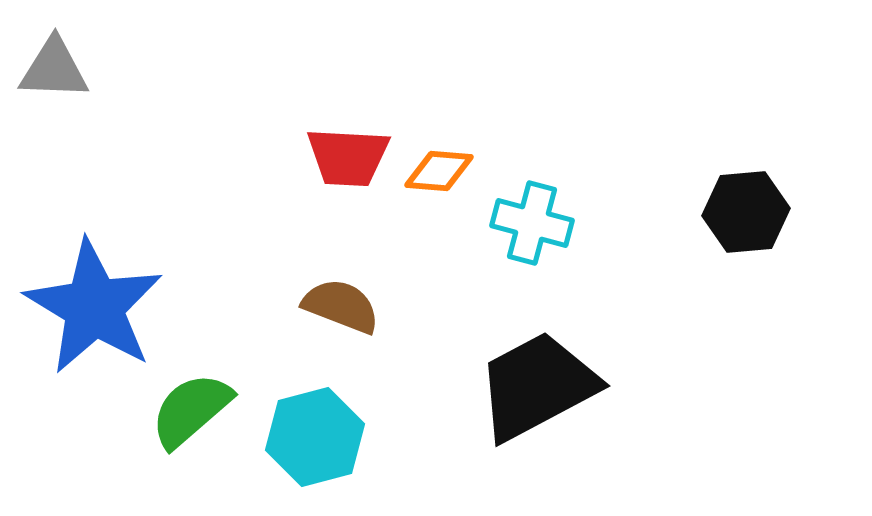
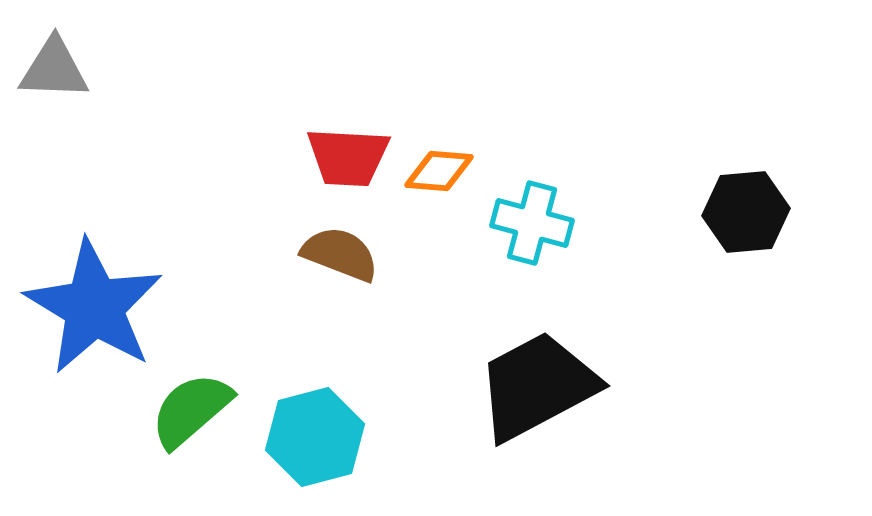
brown semicircle: moved 1 px left, 52 px up
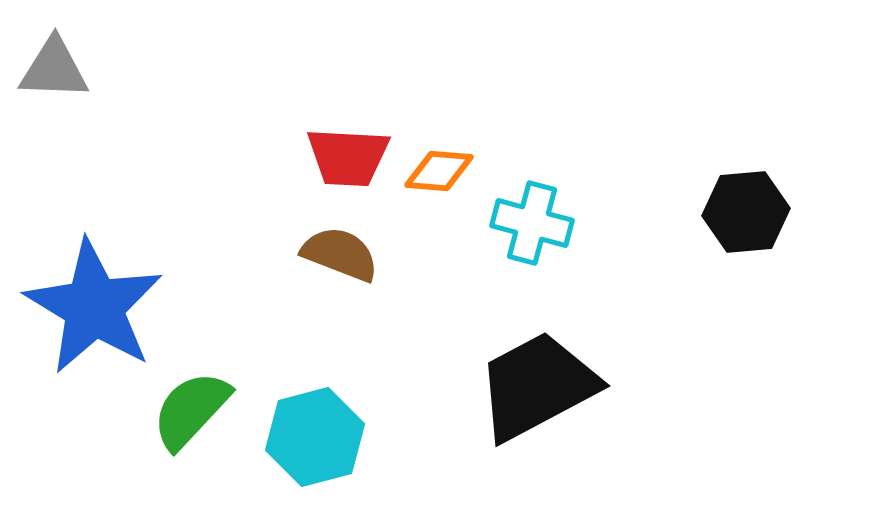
green semicircle: rotated 6 degrees counterclockwise
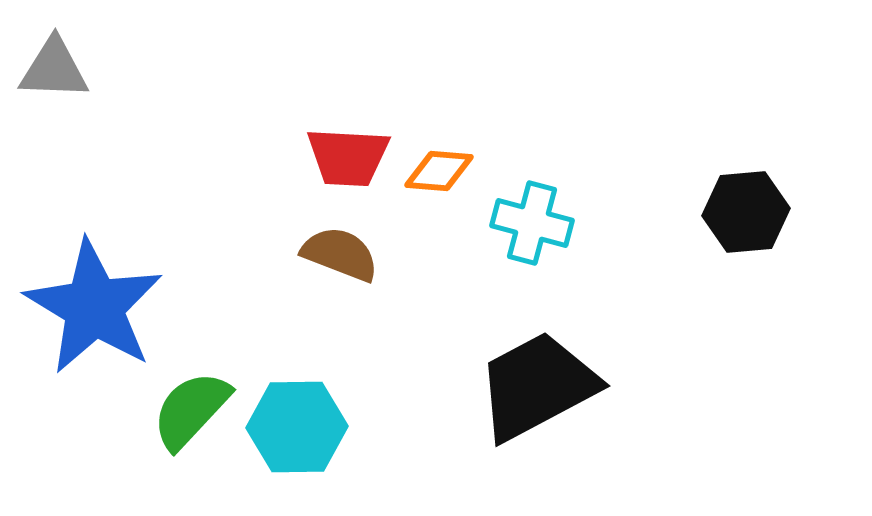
cyan hexagon: moved 18 px left, 10 px up; rotated 14 degrees clockwise
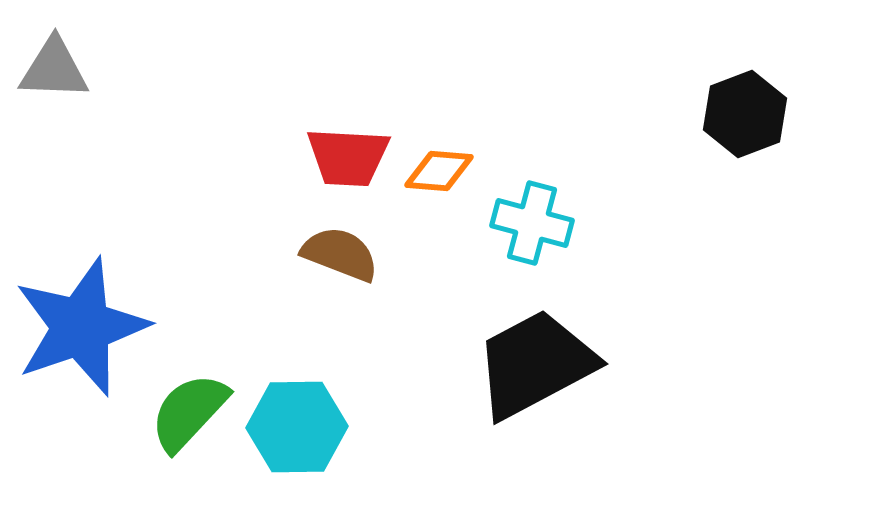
black hexagon: moved 1 px left, 98 px up; rotated 16 degrees counterclockwise
blue star: moved 13 px left, 20 px down; rotated 22 degrees clockwise
black trapezoid: moved 2 px left, 22 px up
green semicircle: moved 2 px left, 2 px down
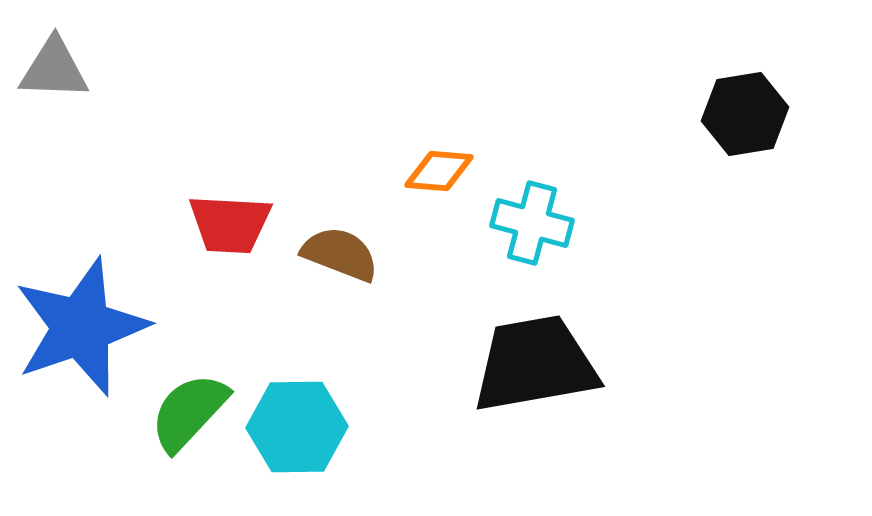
black hexagon: rotated 12 degrees clockwise
red trapezoid: moved 118 px left, 67 px down
black trapezoid: rotated 18 degrees clockwise
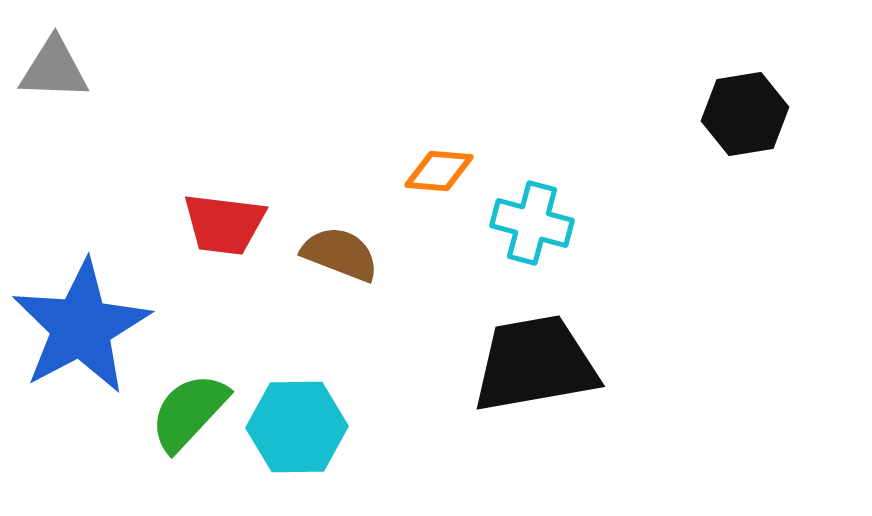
red trapezoid: moved 6 px left; rotated 4 degrees clockwise
blue star: rotated 9 degrees counterclockwise
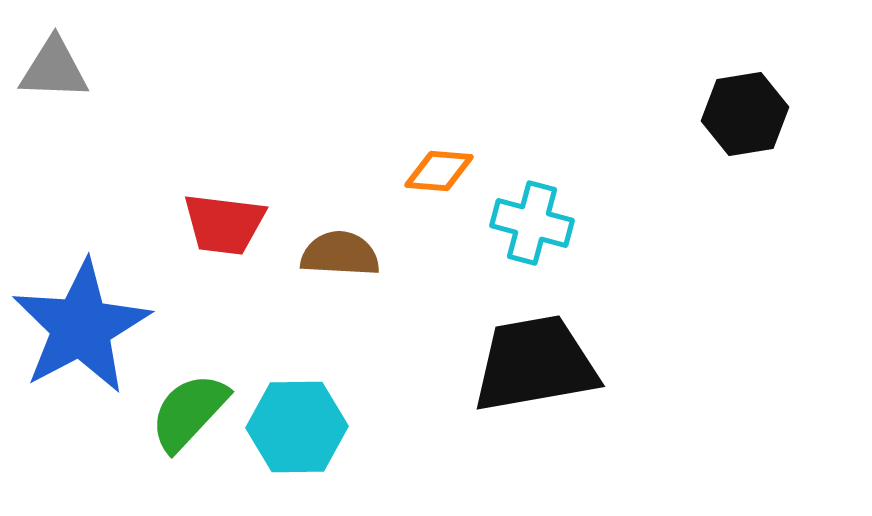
brown semicircle: rotated 18 degrees counterclockwise
